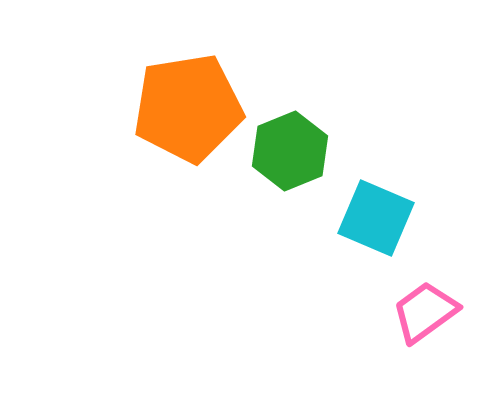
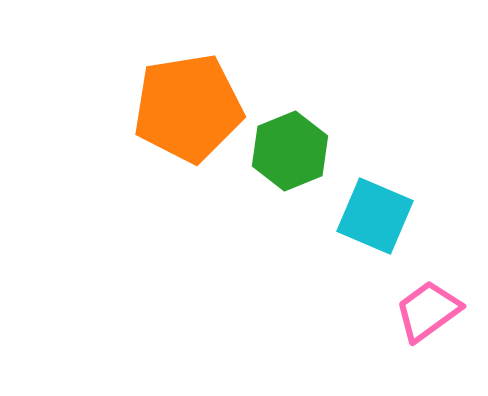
cyan square: moved 1 px left, 2 px up
pink trapezoid: moved 3 px right, 1 px up
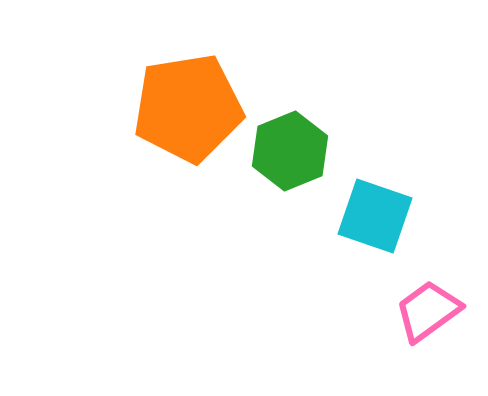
cyan square: rotated 4 degrees counterclockwise
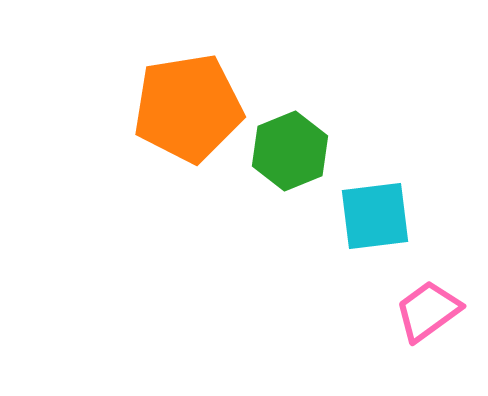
cyan square: rotated 26 degrees counterclockwise
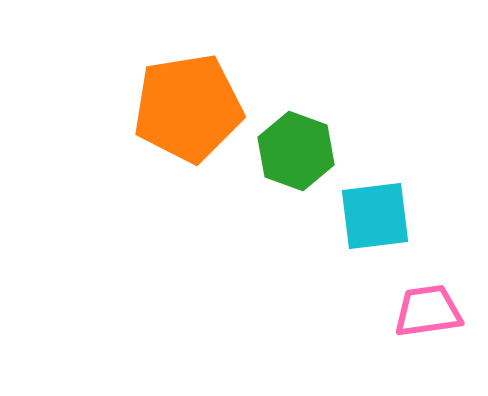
green hexagon: moved 6 px right; rotated 18 degrees counterclockwise
pink trapezoid: rotated 28 degrees clockwise
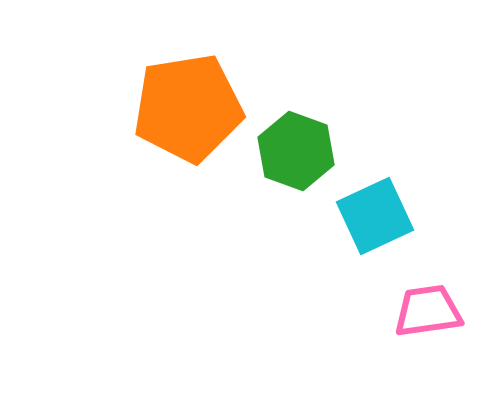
cyan square: rotated 18 degrees counterclockwise
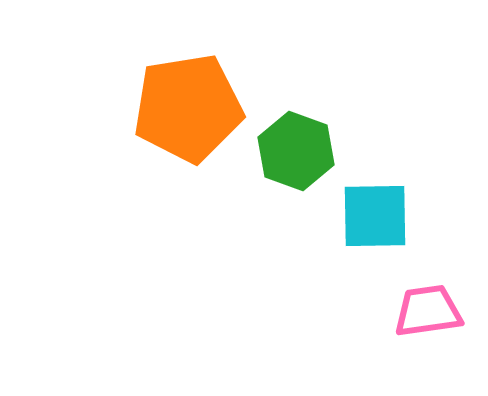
cyan square: rotated 24 degrees clockwise
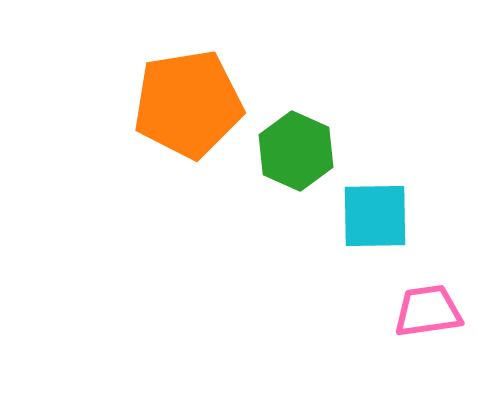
orange pentagon: moved 4 px up
green hexagon: rotated 4 degrees clockwise
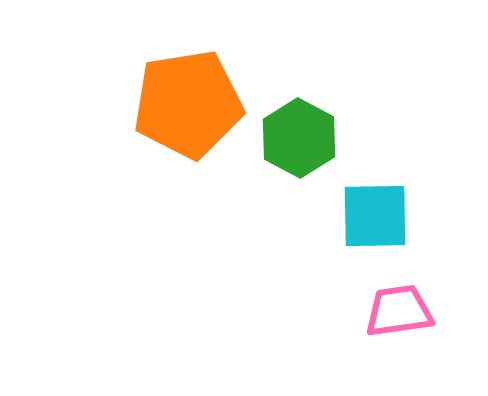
green hexagon: moved 3 px right, 13 px up; rotated 4 degrees clockwise
pink trapezoid: moved 29 px left
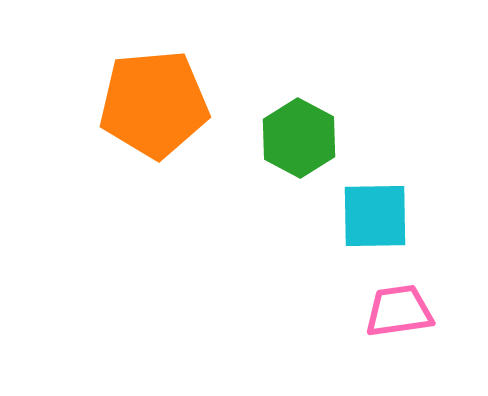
orange pentagon: moved 34 px left; rotated 4 degrees clockwise
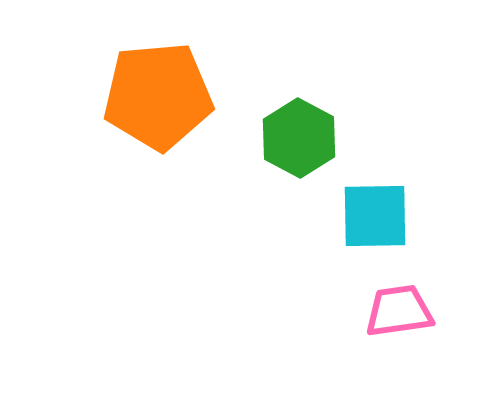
orange pentagon: moved 4 px right, 8 px up
